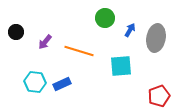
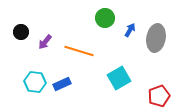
black circle: moved 5 px right
cyan square: moved 2 px left, 12 px down; rotated 25 degrees counterclockwise
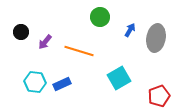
green circle: moved 5 px left, 1 px up
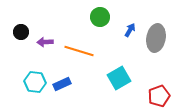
purple arrow: rotated 49 degrees clockwise
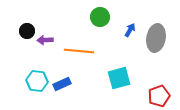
black circle: moved 6 px right, 1 px up
purple arrow: moved 2 px up
orange line: rotated 12 degrees counterclockwise
cyan square: rotated 15 degrees clockwise
cyan hexagon: moved 2 px right, 1 px up
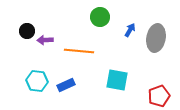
cyan square: moved 2 px left, 2 px down; rotated 25 degrees clockwise
blue rectangle: moved 4 px right, 1 px down
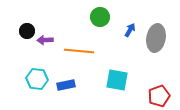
cyan hexagon: moved 2 px up
blue rectangle: rotated 12 degrees clockwise
